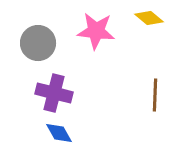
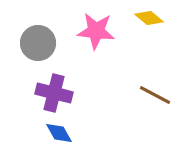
brown line: rotated 64 degrees counterclockwise
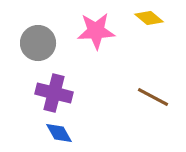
pink star: rotated 9 degrees counterclockwise
brown line: moved 2 px left, 2 px down
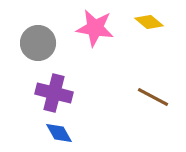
yellow diamond: moved 4 px down
pink star: moved 1 px left, 3 px up; rotated 12 degrees clockwise
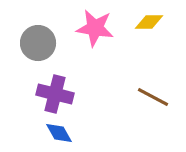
yellow diamond: rotated 40 degrees counterclockwise
purple cross: moved 1 px right, 1 px down
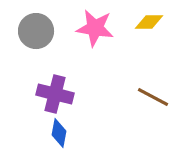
gray circle: moved 2 px left, 12 px up
blue diamond: rotated 40 degrees clockwise
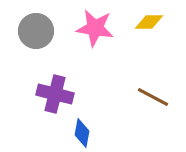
blue diamond: moved 23 px right
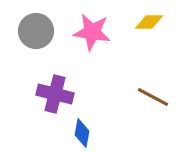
pink star: moved 3 px left, 4 px down
